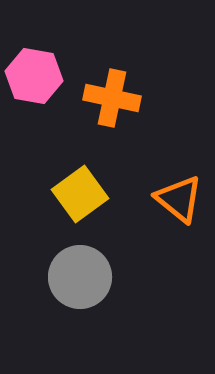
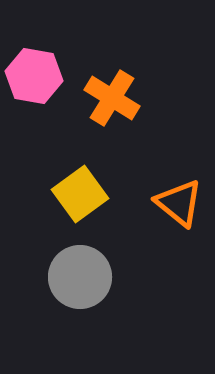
orange cross: rotated 20 degrees clockwise
orange triangle: moved 4 px down
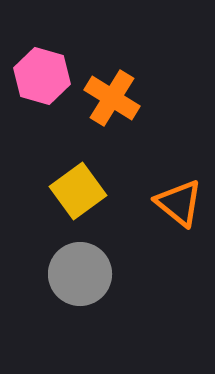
pink hexagon: moved 8 px right; rotated 6 degrees clockwise
yellow square: moved 2 px left, 3 px up
gray circle: moved 3 px up
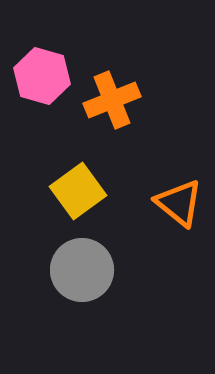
orange cross: moved 2 px down; rotated 36 degrees clockwise
gray circle: moved 2 px right, 4 px up
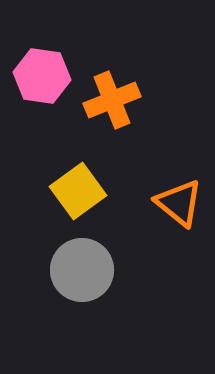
pink hexagon: rotated 8 degrees counterclockwise
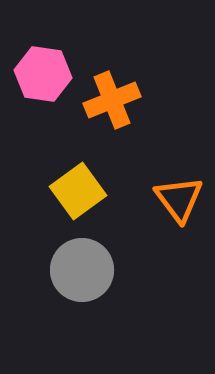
pink hexagon: moved 1 px right, 2 px up
orange triangle: moved 4 px up; rotated 14 degrees clockwise
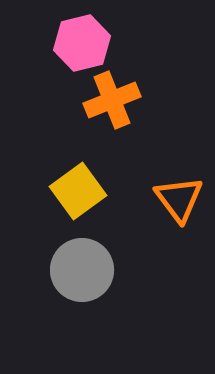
pink hexagon: moved 39 px right, 31 px up; rotated 22 degrees counterclockwise
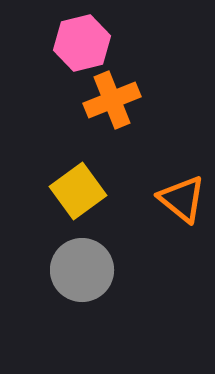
orange triangle: moved 3 px right; rotated 14 degrees counterclockwise
